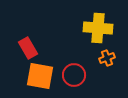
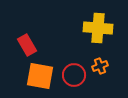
red rectangle: moved 1 px left, 3 px up
orange cross: moved 7 px left, 8 px down
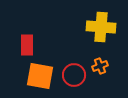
yellow cross: moved 3 px right, 1 px up
red rectangle: rotated 30 degrees clockwise
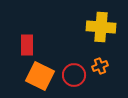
orange square: rotated 16 degrees clockwise
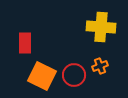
red rectangle: moved 2 px left, 2 px up
orange square: moved 2 px right
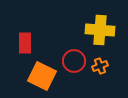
yellow cross: moved 1 px left, 3 px down
red circle: moved 14 px up
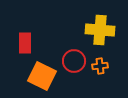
orange cross: rotated 14 degrees clockwise
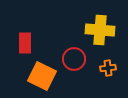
red circle: moved 2 px up
orange cross: moved 8 px right, 2 px down
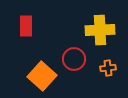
yellow cross: rotated 8 degrees counterclockwise
red rectangle: moved 1 px right, 17 px up
orange square: rotated 16 degrees clockwise
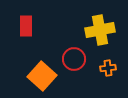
yellow cross: rotated 8 degrees counterclockwise
